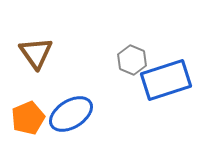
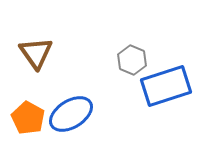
blue rectangle: moved 6 px down
orange pentagon: rotated 20 degrees counterclockwise
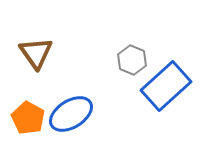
blue rectangle: rotated 24 degrees counterclockwise
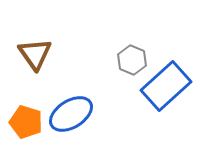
brown triangle: moved 1 px left, 1 px down
orange pentagon: moved 2 px left, 4 px down; rotated 12 degrees counterclockwise
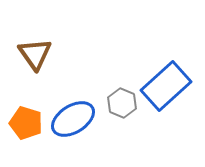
gray hexagon: moved 10 px left, 43 px down
blue ellipse: moved 2 px right, 5 px down
orange pentagon: moved 1 px down
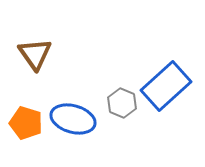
blue ellipse: rotated 48 degrees clockwise
